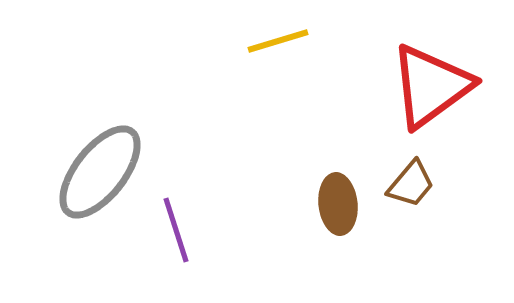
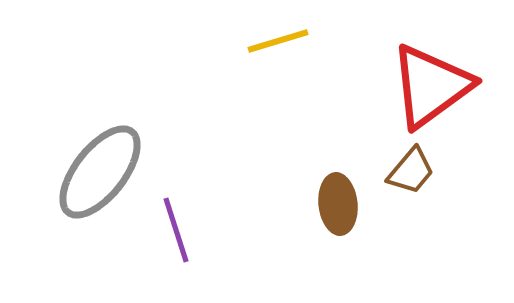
brown trapezoid: moved 13 px up
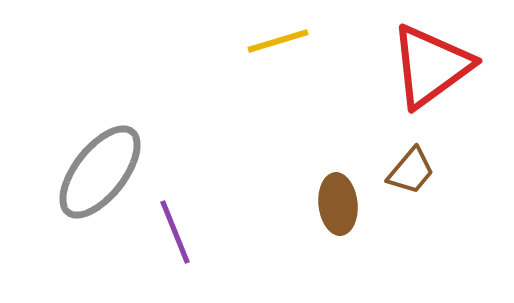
red triangle: moved 20 px up
purple line: moved 1 px left, 2 px down; rotated 4 degrees counterclockwise
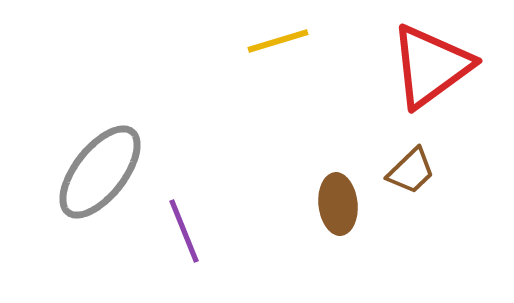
brown trapezoid: rotated 6 degrees clockwise
purple line: moved 9 px right, 1 px up
